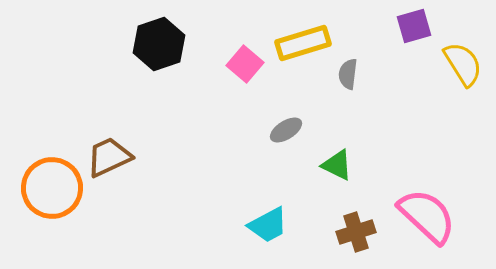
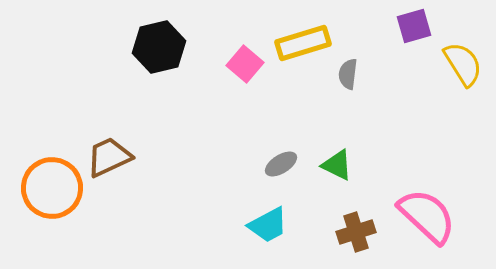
black hexagon: moved 3 px down; rotated 6 degrees clockwise
gray ellipse: moved 5 px left, 34 px down
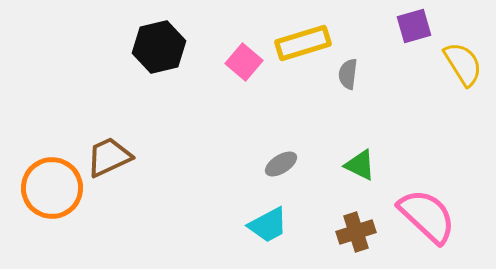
pink square: moved 1 px left, 2 px up
green triangle: moved 23 px right
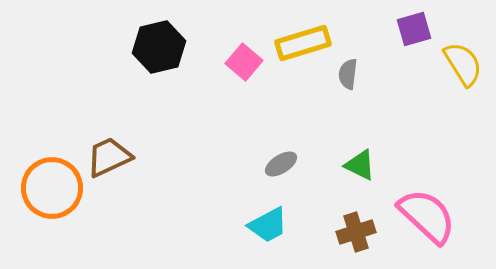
purple square: moved 3 px down
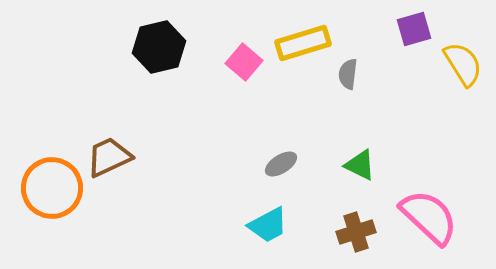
pink semicircle: moved 2 px right, 1 px down
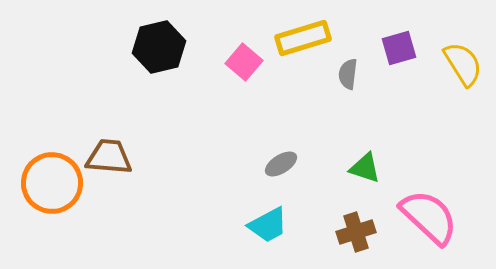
purple square: moved 15 px left, 19 px down
yellow rectangle: moved 5 px up
brown trapezoid: rotated 30 degrees clockwise
green triangle: moved 5 px right, 3 px down; rotated 8 degrees counterclockwise
orange circle: moved 5 px up
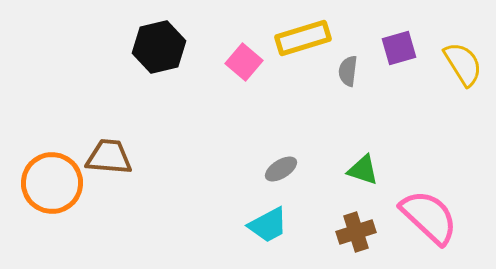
gray semicircle: moved 3 px up
gray ellipse: moved 5 px down
green triangle: moved 2 px left, 2 px down
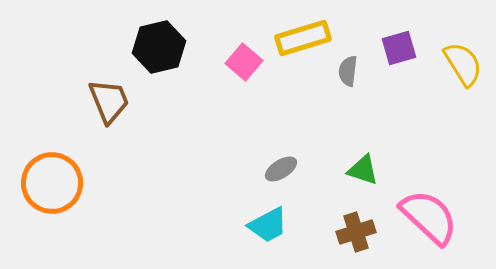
brown trapezoid: moved 56 px up; rotated 63 degrees clockwise
